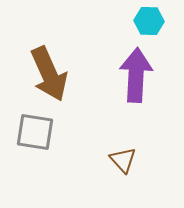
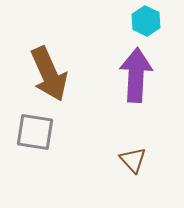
cyan hexagon: moved 3 px left; rotated 24 degrees clockwise
brown triangle: moved 10 px right
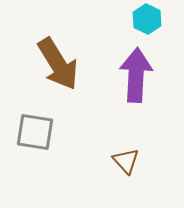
cyan hexagon: moved 1 px right, 2 px up
brown arrow: moved 9 px right, 10 px up; rotated 8 degrees counterclockwise
brown triangle: moved 7 px left, 1 px down
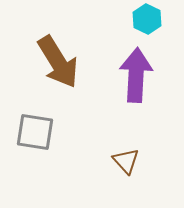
brown arrow: moved 2 px up
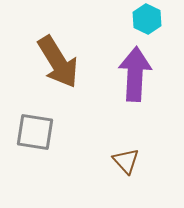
purple arrow: moved 1 px left, 1 px up
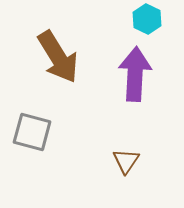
brown arrow: moved 5 px up
gray square: moved 3 px left; rotated 6 degrees clockwise
brown triangle: rotated 16 degrees clockwise
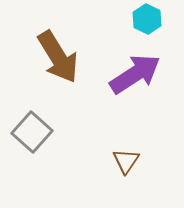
purple arrow: rotated 54 degrees clockwise
gray square: rotated 27 degrees clockwise
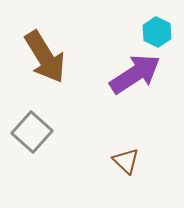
cyan hexagon: moved 10 px right, 13 px down
brown arrow: moved 13 px left
brown triangle: rotated 20 degrees counterclockwise
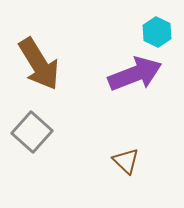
brown arrow: moved 6 px left, 7 px down
purple arrow: rotated 12 degrees clockwise
